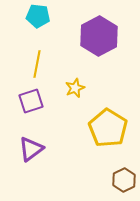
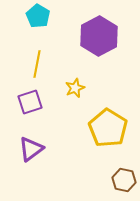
cyan pentagon: rotated 25 degrees clockwise
purple square: moved 1 px left, 1 px down
brown hexagon: rotated 20 degrees counterclockwise
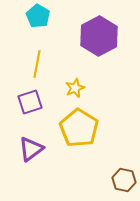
yellow pentagon: moved 29 px left
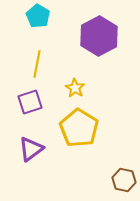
yellow star: rotated 18 degrees counterclockwise
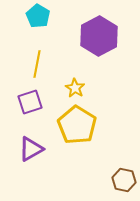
yellow pentagon: moved 2 px left, 3 px up
purple triangle: rotated 8 degrees clockwise
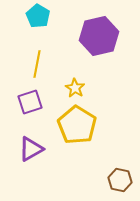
purple hexagon: rotated 15 degrees clockwise
brown hexagon: moved 4 px left
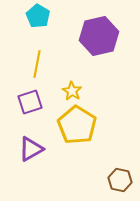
yellow star: moved 3 px left, 3 px down
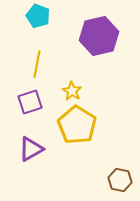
cyan pentagon: rotated 10 degrees counterclockwise
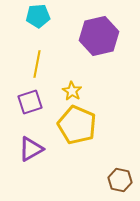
cyan pentagon: rotated 25 degrees counterclockwise
yellow pentagon: rotated 9 degrees counterclockwise
